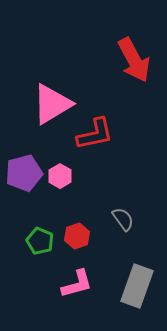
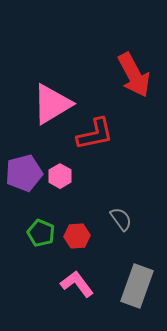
red arrow: moved 15 px down
gray semicircle: moved 2 px left
red hexagon: rotated 15 degrees clockwise
green pentagon: moved 1 px right, 8 px up
pink L-shape: rotated 112 degrees counterclockwise
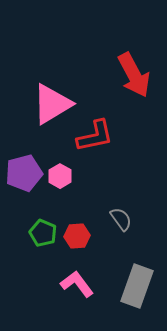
red L-shape: moved 2 px down
green pentagon: moved 2 px right
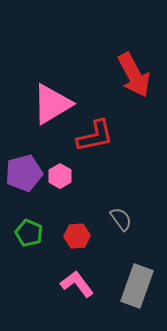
green pentagon: moved 14 px left
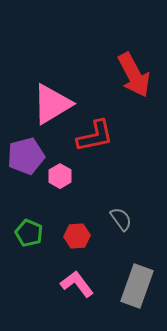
purple pentagon: moved 2 px right, 17 px up
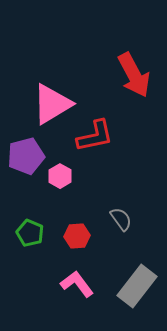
green pentagon: moved 1 px right
gray rectangle: rotated 18 degrees clockwise
